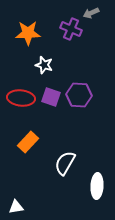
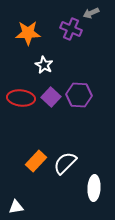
white star: rotated 12 degrees clockwise
purple square: rotated 24 degrees clockwise
orange rectangle: moved 8 px right, 19 px down
white semicircle: rotated 15 degrees clockwise
white ellipse: moved 3 px left, 2 px down
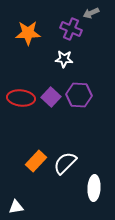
white star: moved 20 px right, 6 px up; rotated 24 degrees counterclockwise
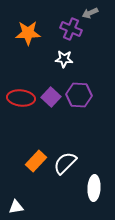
gray arrow: moved 1 px left
